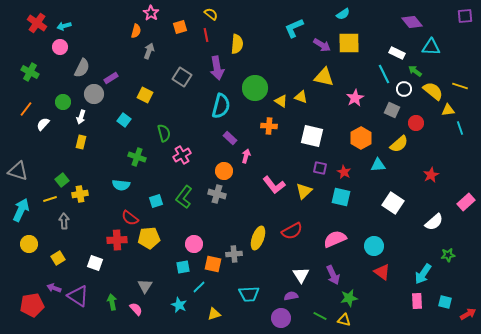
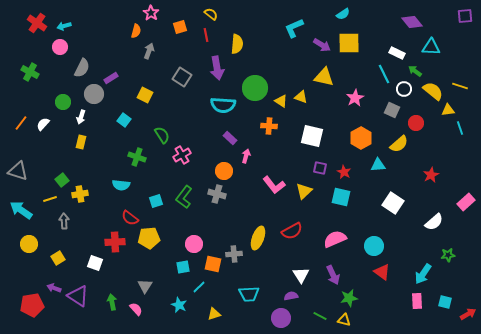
cyan semicircle at (221, 106): moved 2 px right, 1 px up; rotated 80 degrees clockwise
orange line at (26, 109): moved 5 px left, 14 px down
green semicircle at (164, 133): moved 2 px left, 2 px down; rotated 18 degrees counterclockwise
cyan arrow at (21, 210): rotated 80 degrees counterclockwise
red cross at (117, 240): moved 2 px left, 2 px down
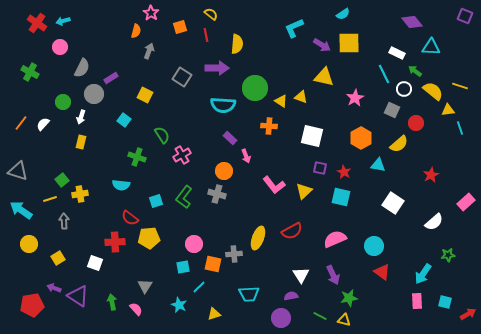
purple square at (465, 16): rotated 28 degrees clockwise
cyan arrow at (64, 26): moved 1 px left, 5 px up
purple arrow at (217, 68): rotated 80 degrees counterclockwise
pink arrow at (246, 156): rotated 144 degrees clockwise
cyan triangle at (378, 165): rotated 14 degrees clockwise
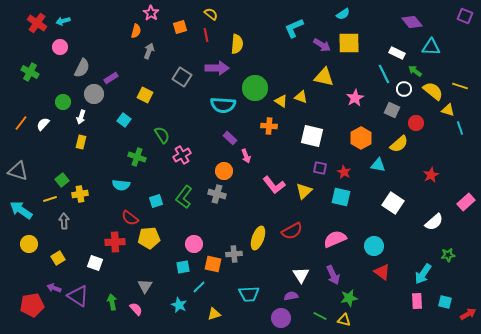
yellow triangle at (448, 110): rotated 24 degrees clockwise
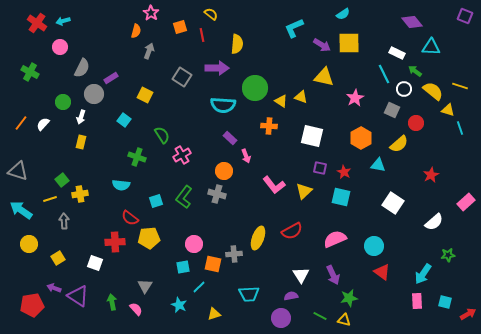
red line at (206, 35): moved 4 px left
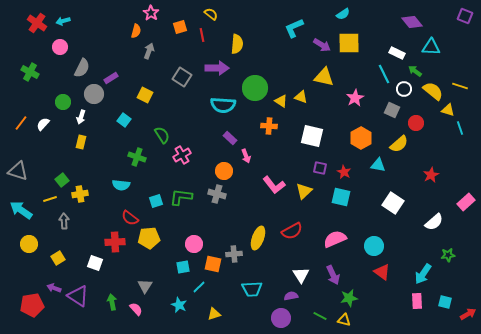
green L-shape at (184, 197): moved 3 px left; rotated 60 degrees clockwise
cyan trapezoid at (249, 294): moved 3 px right, 5 px up
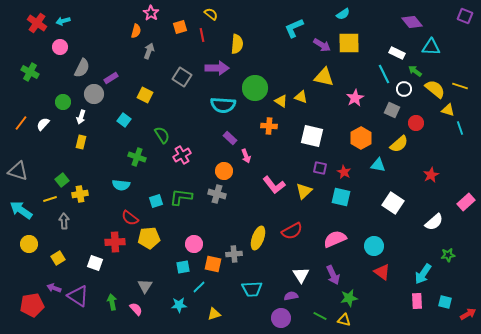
yellow semicircle at (433, 91): moved 2 px right, 2 px up
cyan star at (179, 305): rotated 28 degrees counterclockwise
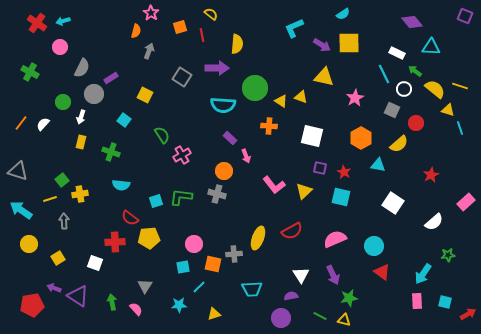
green cross at (137, 157): moved 26 px left, 5 px up
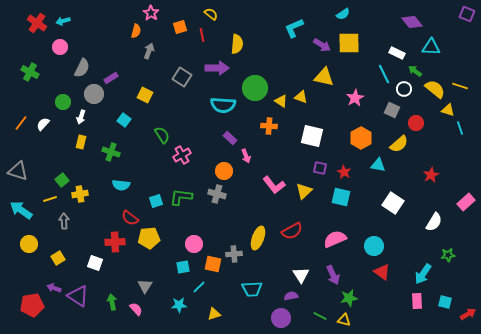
purple square at (465, 16): moved 2 px right, 2 px up
white semicircle at (434, 222): rotated 18 degrees counterclockwise
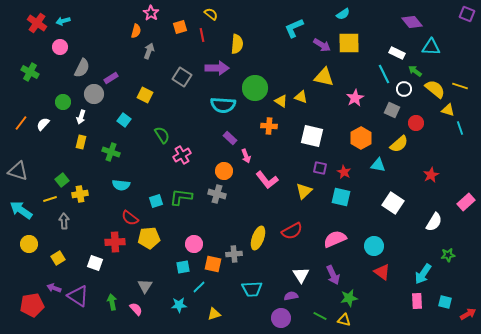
pink L-shape at (274, 185): moved 7 px left, 5 px up
